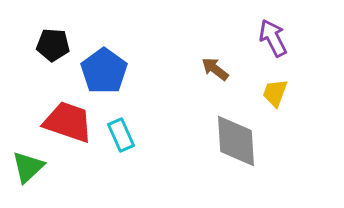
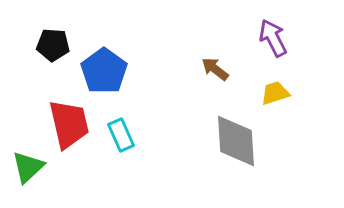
yellow trapezoid: rotated 52 degrees clockwise
red trapezoid: moved 1 px right, 2 px down; rotated 58 degrees clockwise
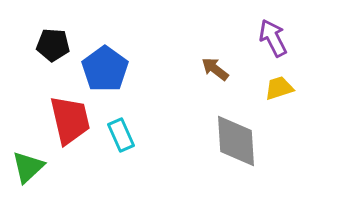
blue pentagon: moved 1 px right, 2 px up
yellow trapezoid: moved 4 px right, 5 px up
red trapezoid: moved 1 px right, 4 px up
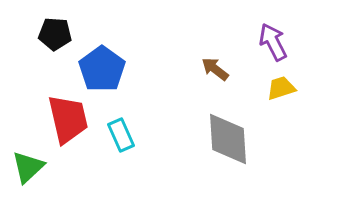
purple arrow: moved 4 px down
black pentagon: moved 2 px right, 11 px up
blue pentagon: moved 3 px left
yellow trapezoid: moved 2 px right
red trapezoid: moved 2 px left, 1 px up
gray diamond: moved 8 px left, 2 px up
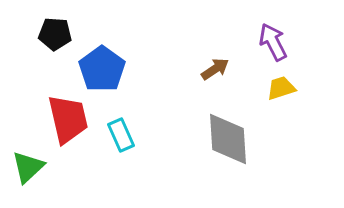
brown arrow: rotated 108 degrees clockwise
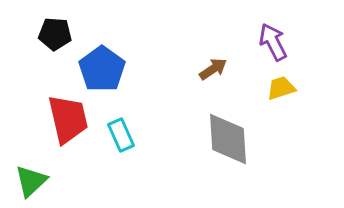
brown arrow: moved 2 px left
green triangle: moved 3 px right, 14 px down
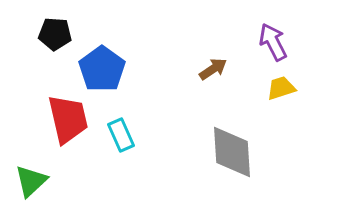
gray diamond: moved 4 px right, 13 px down
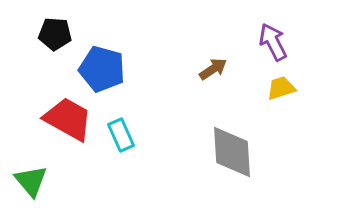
blue pentagon: rotated 21 degrees counterclockwise
red trapezoid: rotated 48 degrees counterclockwise
green triangle: rotated 27 degrees counterclockwise
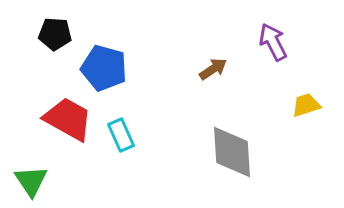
blue pentagon: moved 2 px right, 1 px up
yellow trapezoid: moved 25 px right, 17 px down
green triangle: rotated 6 degrees clockwise
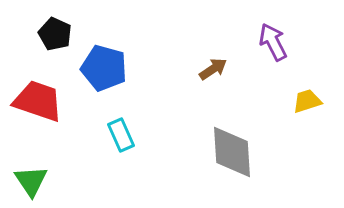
black pentagon: rotated 20 degrees clockwise
yellow trapezoid: moved 1 px right, 4 px up
red trapezoid: moved 30 px left, 18 px up; rotated 10 degrees counterclockwise
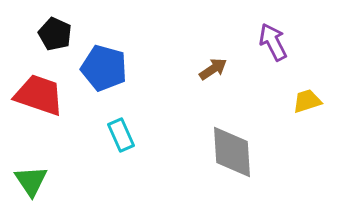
red trapezoid: moved 1 px right, 6 px up
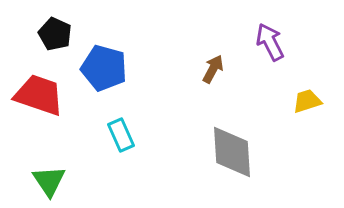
purple arrow: moved 3 px left
brown arrow: rotated 28 degrees counterclockwise
green triangle: moved 18 px right
